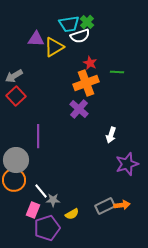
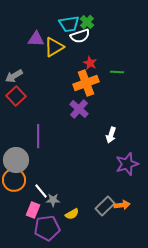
gray rectangle: rotated 18 degrees counterclockwise
purple pentagon: rotated 10 degrees clockwise
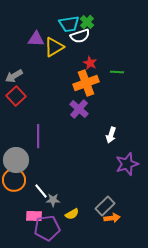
orange arrow: moved 10 px left, 13 px down
pink rectangle: moved 1 px right, 6 px down; rotated 70 degrees clockwise
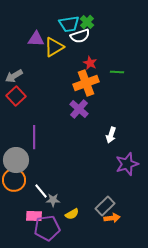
purple line: moved 4 px left, 1 px down
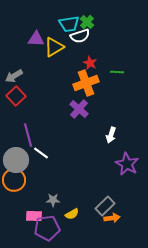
purple line: moved 6 px left, 2 px up; rotated 15 degrees counterclockwise
purple star: rotated 25 degrees counterclockwise
white line: moved 38 px up; rotated 14 degrees counterclockwise
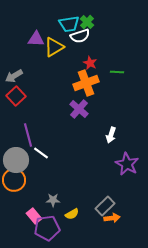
pink rectangle: rotated 49 degrees clockwise
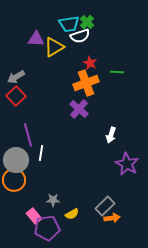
gray arrow: moved 2 px right, 1 px down
white line: rotated 63 degrees clockwise
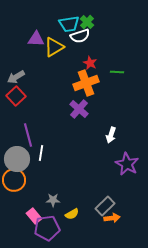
gray circle: moved 1 px right, 1 px up
